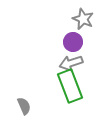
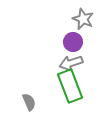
gray semicircle: moved 5 px right, 4 px up
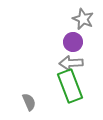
gray arrow: rotated 15 degrees clockwise
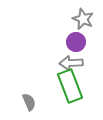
purple circle: moved 3 px right
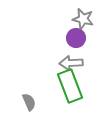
gray star: rotated 10 degrees counterclockwise
purple circle: moved 4 px up
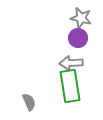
gray star: moved 2 px left, 1 px up
purple circle: moved 2 px right
green rectangle: rotated 12 degrees clockwise
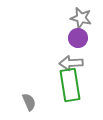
green rectangle: moved 1 px up
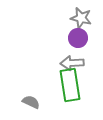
gray arrow: moved 1 px right
gray semicircle: moved 2 px right; rotated 42 degrees counterclockwise
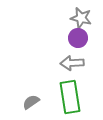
green rectangle: moved 12 px down
gray semicircle: rotated 60 degrees counterclockwise
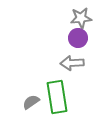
gray star: rotated 20 degrees counterclockwise
green rectangle: moved 13 px left
